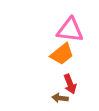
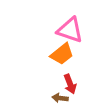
pink triangle: rotated 12 degrees clockwise
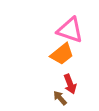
brown arrow: rotated 42 degrees clockwise
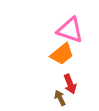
brown arrow: rotated 14 degrees clockwise
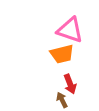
orange trapezoid: rotated 25 degrees clockwise
brown arrow: moved 2 px right, 2 px down
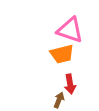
red arrow: rotated 12 degrees clockwise
brown arrow: moved 3 px left; rotated 49 degrees clockwise
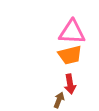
pink triangle: moved 2 px right, 2 px down; rotated 16 degrees counterclockwise
orange trapezoid: moved 8 px right, 1 px down
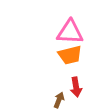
pink triangle: moved 2 px left
red arrow: moved 6 px right, 3 px down
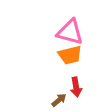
pink triangle: rotated 12 degrees clockwise
brown arrow: rotated 28 degrees clockwise
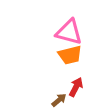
pink triangle: moved 1 px left
red arrow: rotated 144 degrees counterclockwise
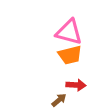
red arrow: moved 2 px up; rotated 66 degrees clockwise
